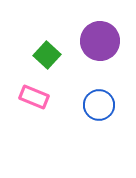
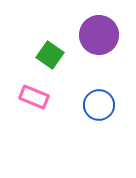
purple circle: moved 1 px left, 6 px up
green square: moved 3 px right; rotated 8 degrees counterclockwise
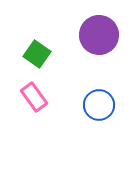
green square: moved 13 px left, 1 px up
pink rectangle: rotated 32 degrees clockwise
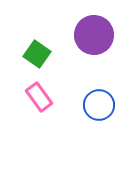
purple circle: moved 5 px left
pink rectangle: moved 5 px right
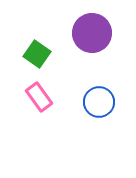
purple circle: moved 2 px left, 2 px up
blue circle: moved 3 px up
